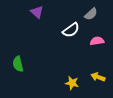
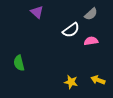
pink semicircle: moved 6 px left
green semicircle: moved 1 px right, 1 px up
yellow arrow: moved 3 px down
yellow star: moved 1 px left, 1 px up
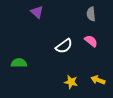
gray semicircle: rotated 128 degrees clockwise
white semicircle: moved 7 px left, 16 px down
pink semicircle: rotated 48 degrees clockwise
green semicircle: rotated 105 degrees clockwise
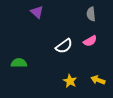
pink semicircle: moved 1 px left; rotated 112 degrees clockwise
yellow star: moved 1 px left, 1 px up; rotated 16 degrees clockwise
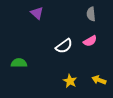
purple triangle: moved 1 px down
yellow arrow: moved 1 px right
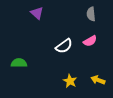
yellow arrow: moved 1 px left
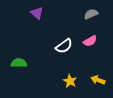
gray semicircle: rotated 72 degrees clockwise
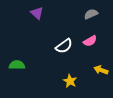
green semicircle: moved 2 px left, 2 px down
yellow arrow: moved 3 px right, 10 px up
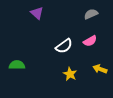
yellow arrow: moved 1 px left, 1 px up
yellow star: moved 7 px up
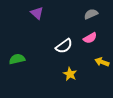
pink semicircle: moved 3 px up
green semicircle: moved 6 px up; rotated 14 degrees counterclockwise
yellow arrow: moved 2 px right, 7 px up
